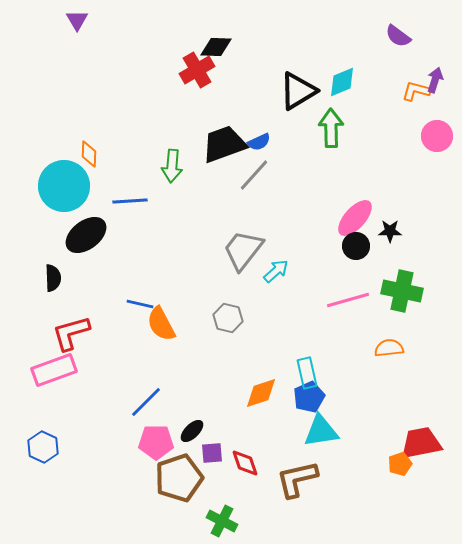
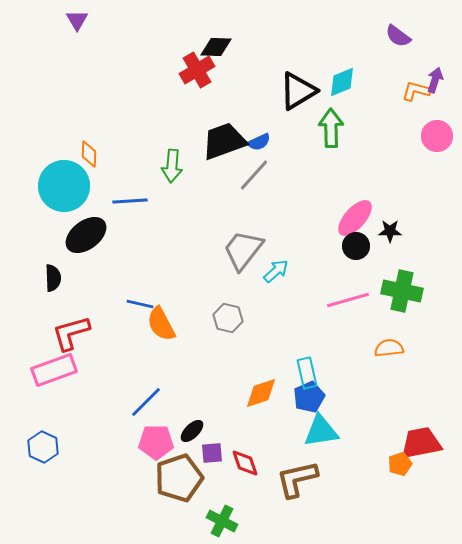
black trapezoid at (224, 144): moved 3 px up
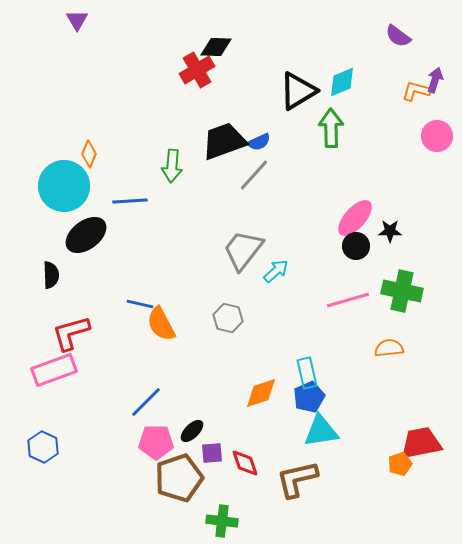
orange diamond at (89, 154): rotated 20 degrees clockwise
black semicircle at (53, 278): moved 2 px left, 3 px up
green cross at (222, 521): rotated 20 degrees counterclockwise
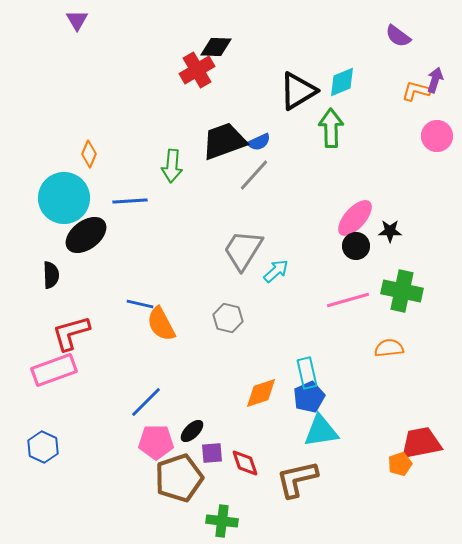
cyan circle at (64, 186): moved 12 px down
gray trapezoid at (243, 250): rotated 6 degrees counterclockwise
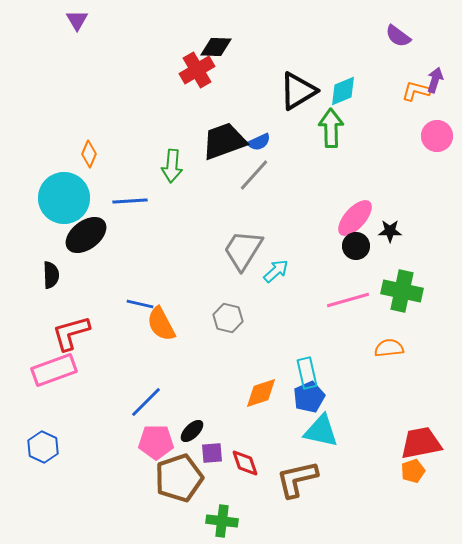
cyan diamond at (342, 82): moved 1 px right, 9 px down
cyan triangle at (321, 431): rotated 21 degrees clockwise
orange pentagon at (400, 464): moved 13 px right, 7 px down
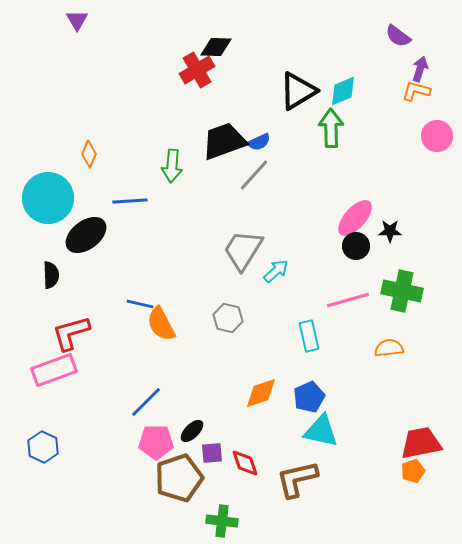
purple arrow at (435, 80): moved 15 px left, 11 px up
cyan circle at (64, 198): moved 16 px left
cyan rectangle at (307, 373): moved 2 px right, 37 px up
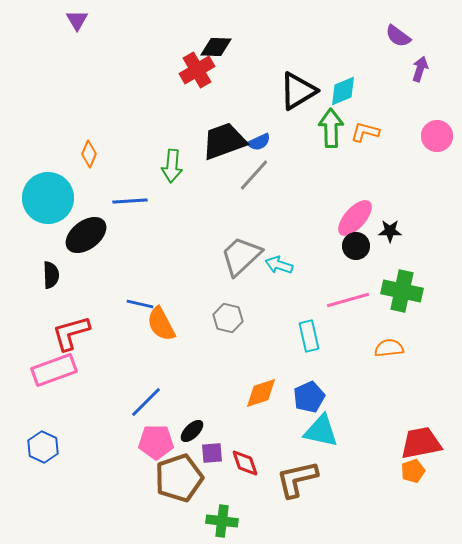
orange L-shape at (416, 91): moved 51 px left, 41 px down
gray trapezoid at (243, 250): moved 2 px left, 6 px down; rotated 15 degrees clockwise
cyan arrow at (276, 271): moved 3 px right, 6 px up; rotated 120 degrees counterclockwise
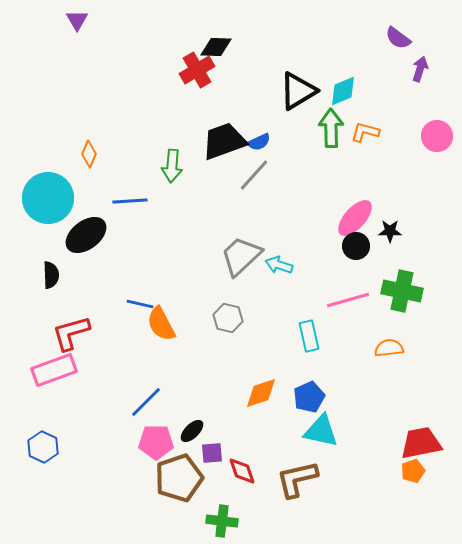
purple semicircle at (398, 36): moved 2 px down
red diamond at (245, 463): moved 3 px left, 8 px down
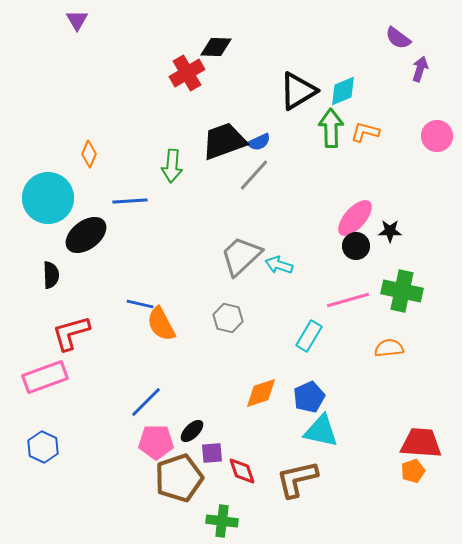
red cross at (197, 70): moved 10 px left, 3 px down
cyan rectangle at (309, 336): rotated 44 degrees clockwise
pink rectangle at (54, 370): moved 9 px left, 7 px down
red trapezoid at (421, 443): rotated 15 degrees clockwise
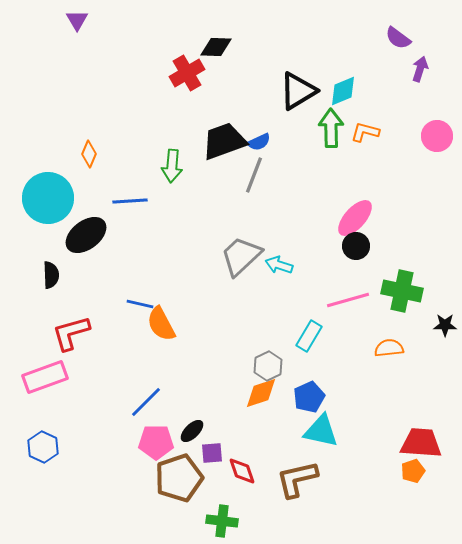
gray line at (254, 175): rotated 21 degrees counterclockwise
black star at (390, 231): moved 55 px right, 94 px down
gray hexagon at (228, 318): moved 40 px right, 48 px down; rotated 20 degrees clockwise
